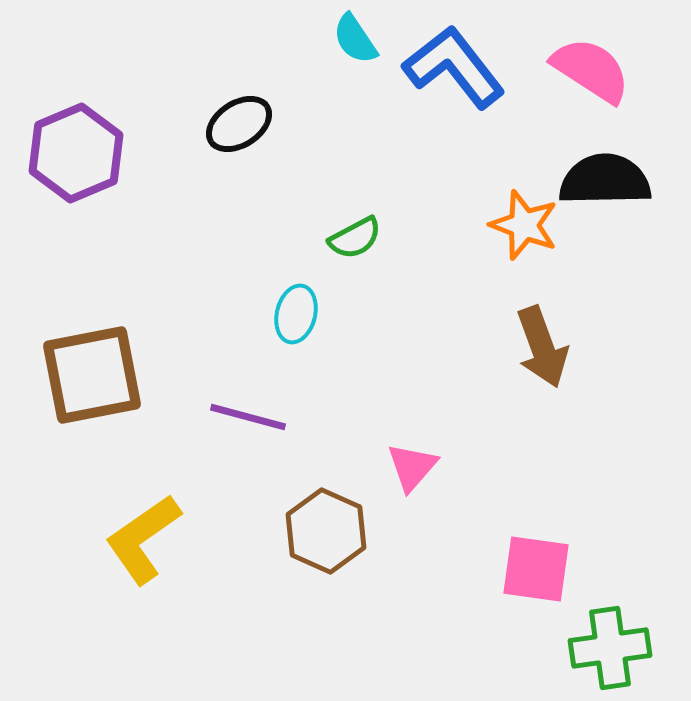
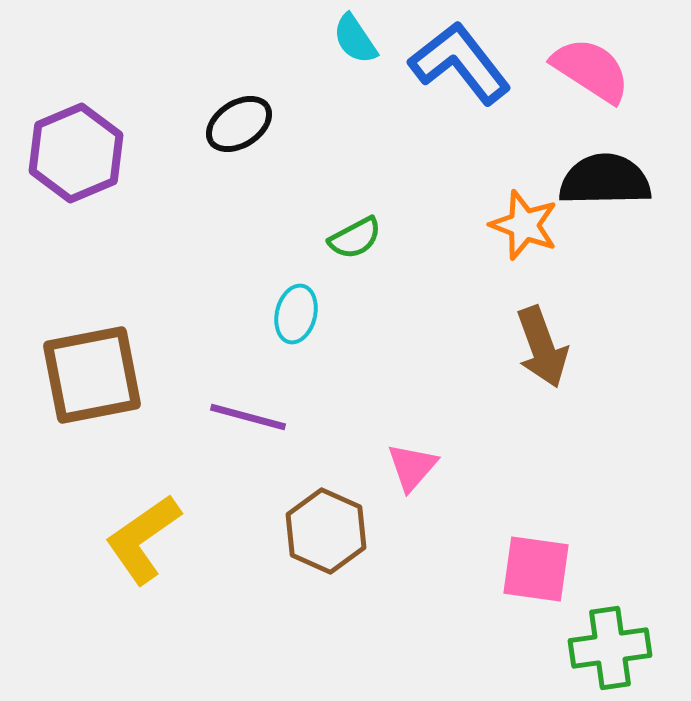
blue L-shape: moved 6 px right, 4 px up
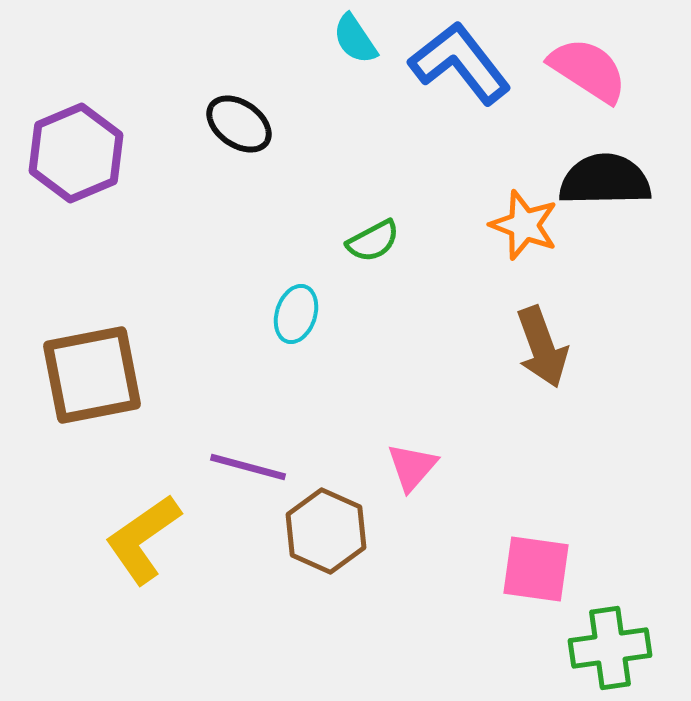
pink semicircle: moved 3 px left
black ellipse: rotated 68 degrees clockwise
green semicircle: moved 18 px right, 3 px down
cyan ellipse: rotated 4 degrees clockwise
purple line: moved 50 px down
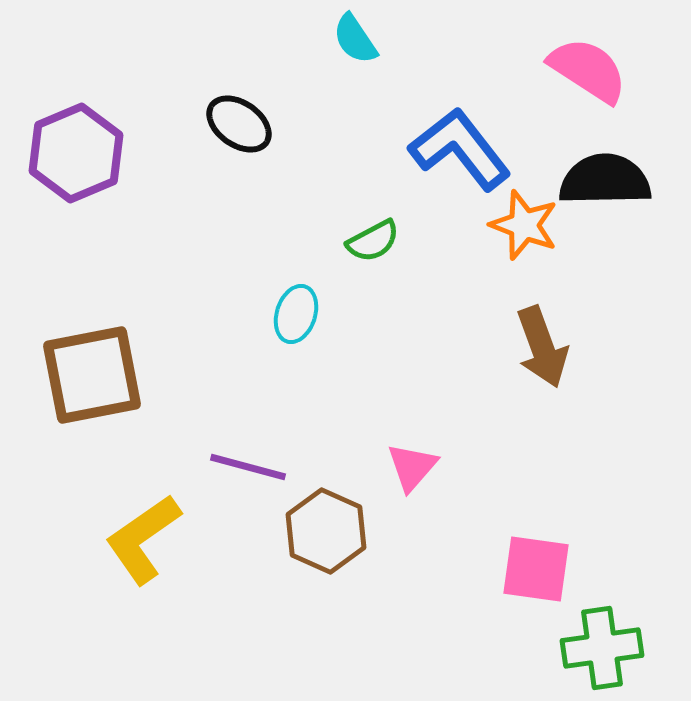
blue L-shape: moved 86 px down
green cross: moved 8 px left
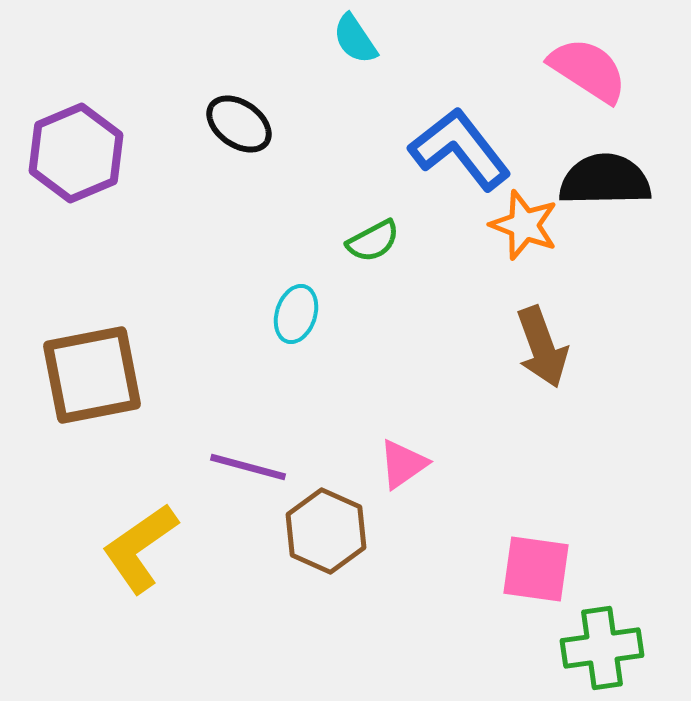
pink triangle: moved 9 px left, 3 px up; rotated 14 degrees clockwise
yellow L-shape: moved 3 px left, 9 px down
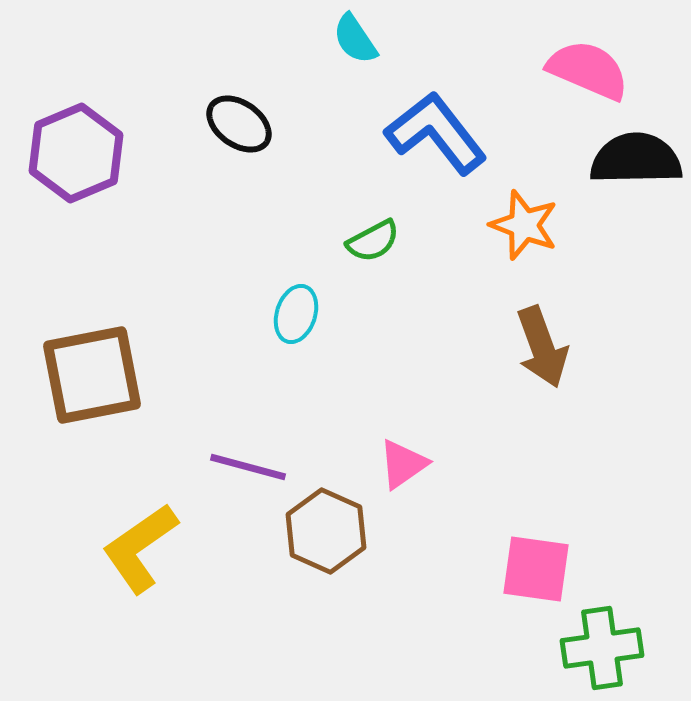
pink semicircle: rotated 10 degrees counterclockwise
blue L-shape: moved 24 px left, 16 px up
black semicircle: moved 31 px right, 21 px up
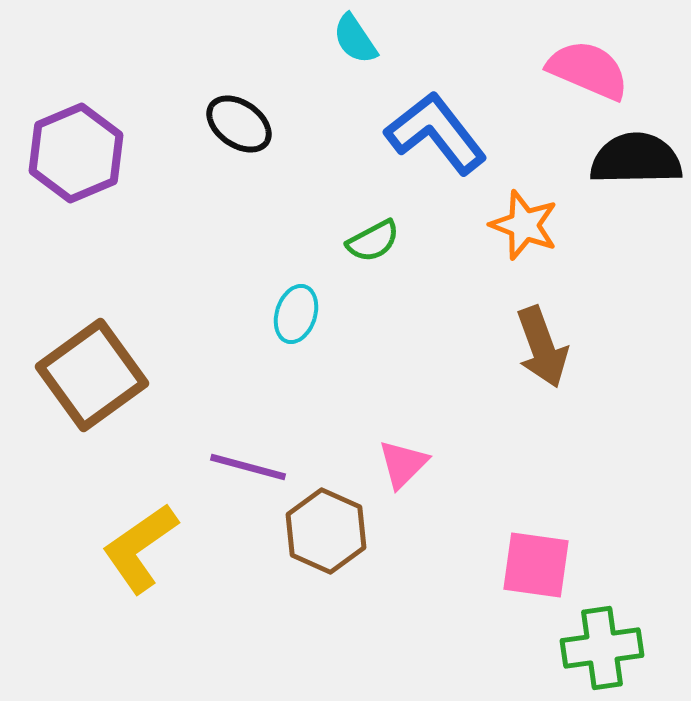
brown square: rotated 25 degrees counterclockwise
pink triangle: rotated 10 degrees counterclockwise
pink square: moved 4 px up
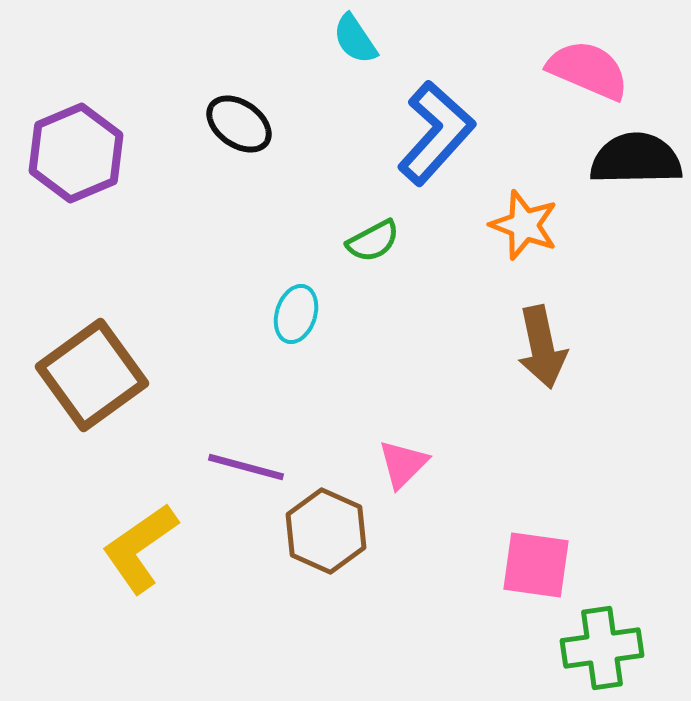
blue L-shape: rotated 80 degrees clockwise
brown arrow: rotated 8 degrees clockwise
purple line: moved 2 px left
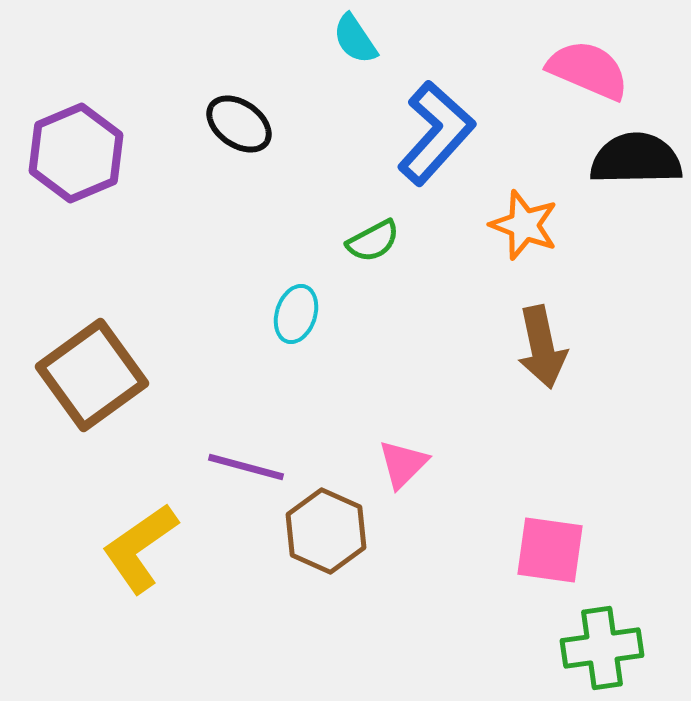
pink square: moved 14 px right, 15 px up
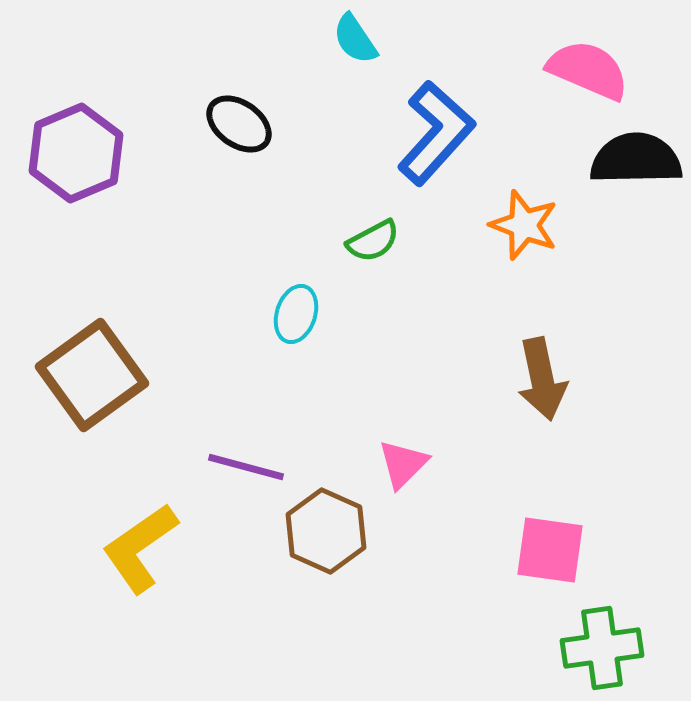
brown arrow: moved 32 px down
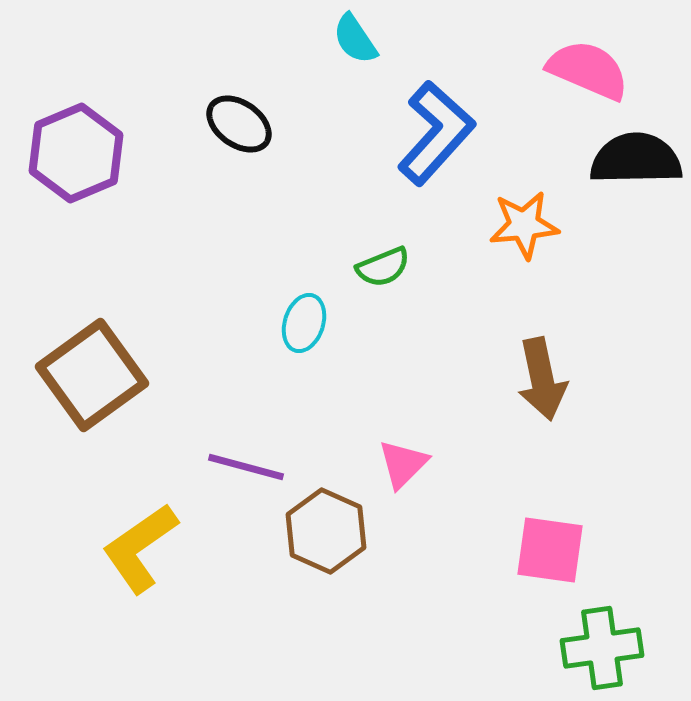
orange star: rotated 26 degrees counterclockwise
green semicircle: moved 10 px right, 26 px down; rotated 6 degrees clockwise
cyan ellipse: moved 8 px right, 9 px down
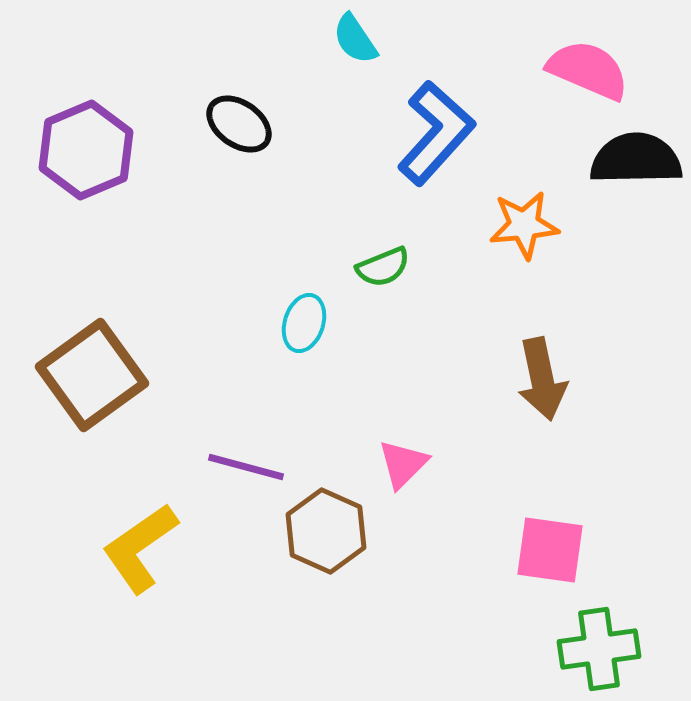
purple hexagon: moved 10 px right, 3 px up
green cross: moved 3 px left, 1 px down
